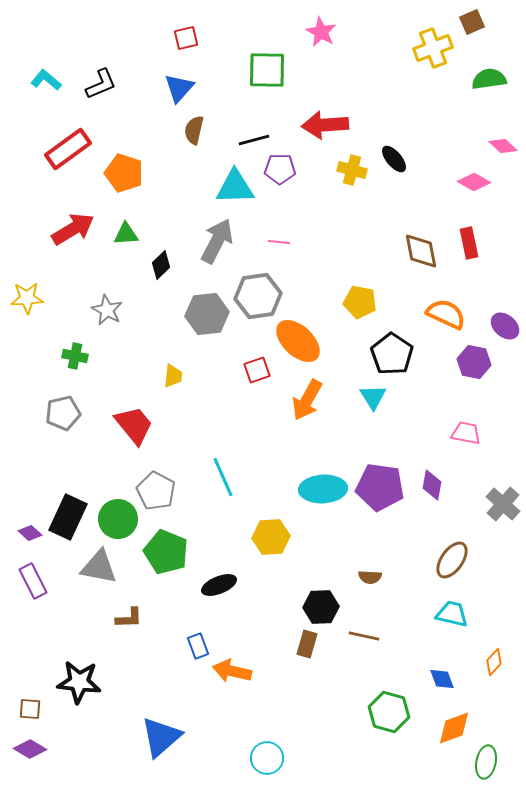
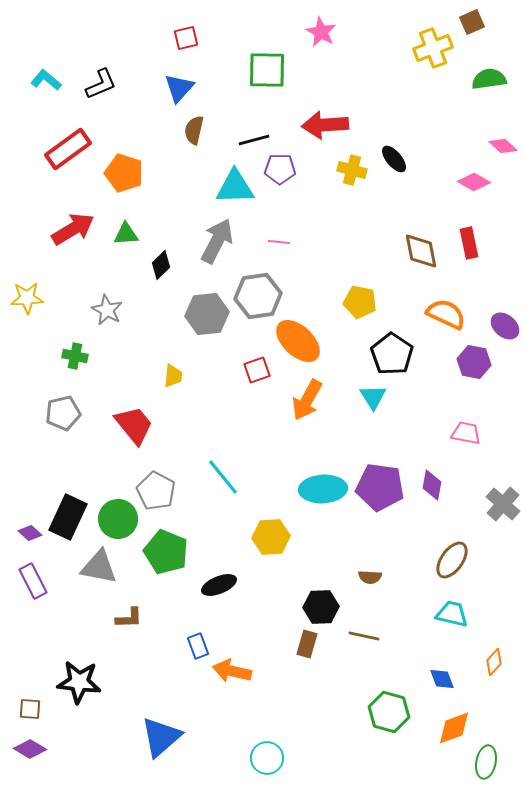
cyan line at (223, 477): rotated 15 degrees counterclockwise
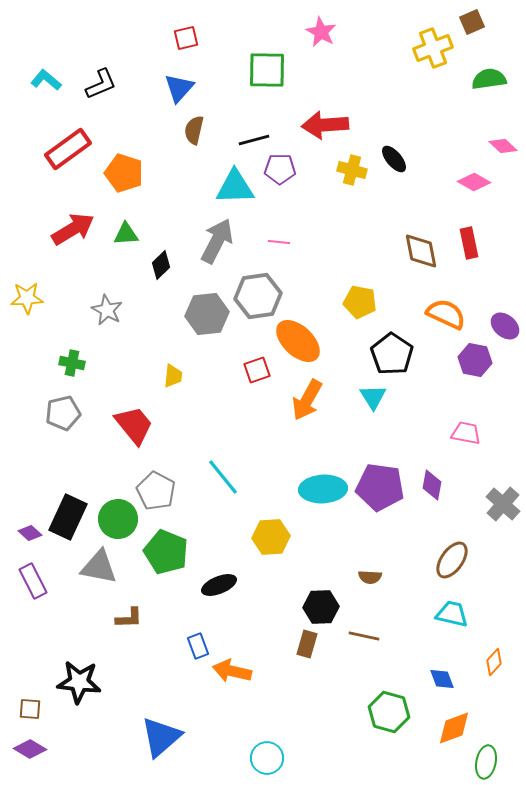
green cross at (75, 356): moved 3 px left, 7 px down
purple hexagon at (474, 362): moved 1 px right, 2 px up
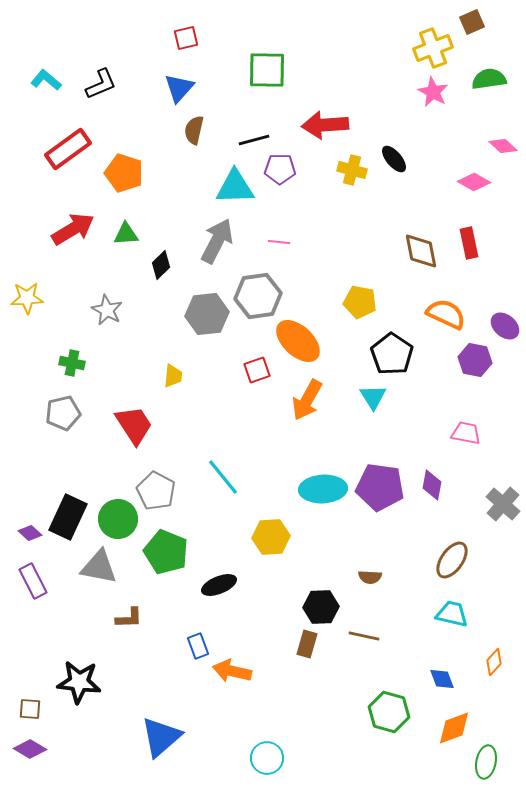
pink star at (321, 32): moved 112 px right, 60 px down
red trapezoid at (134, 425): rotated 6 degrees clockwise
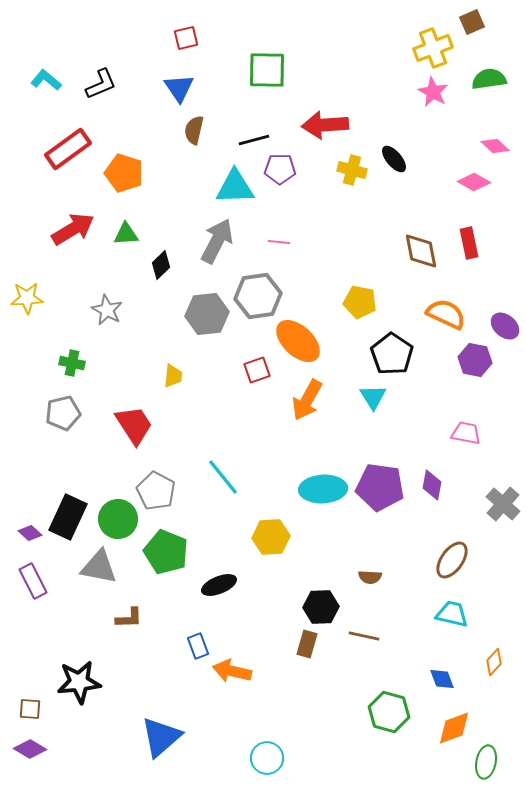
blue triangle at (179, 88): rotated 16 degrees counterclockwise
pink diamond at (503, 146): moved 8 px left
black star at (79, 682): rotated 12 degrees counterclockwise
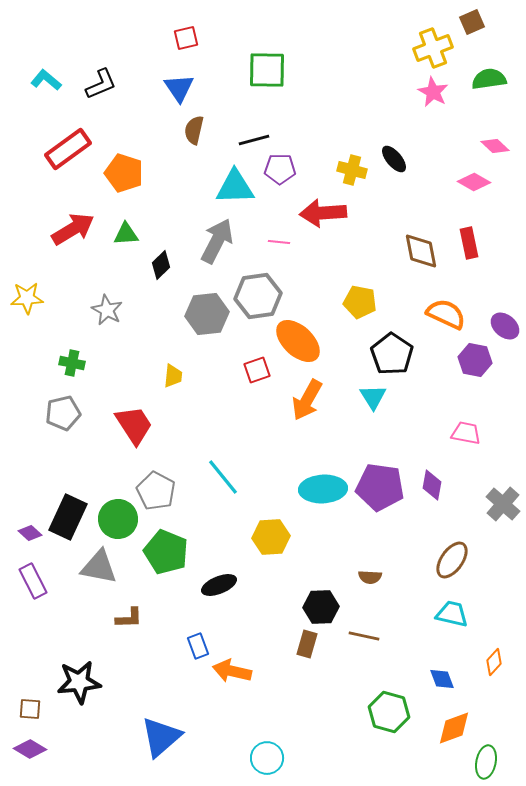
red arrow at (325, 125): moved 2 px left, 88 px down
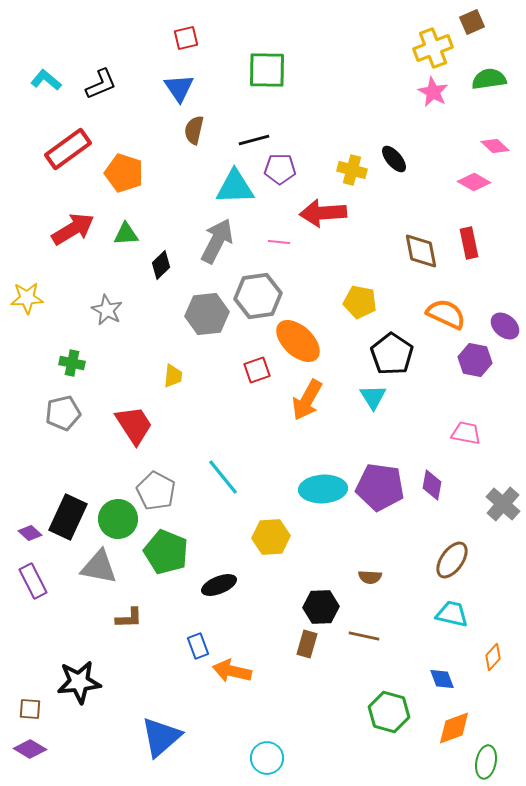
orange diamond at (494, 662): moved 1 px left, 5 px up
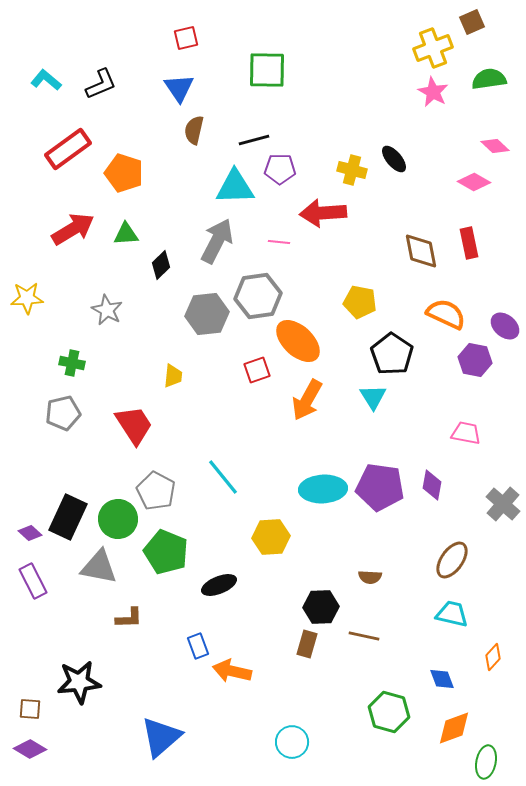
cyan circle at (267, 758): moved 25 px right, 16 px up
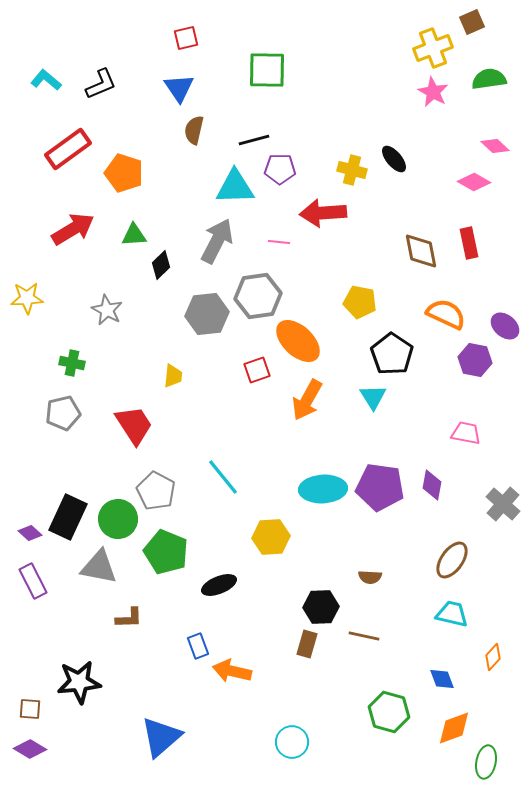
green triangle at (126, 234): moved 8 px right, 1 px down
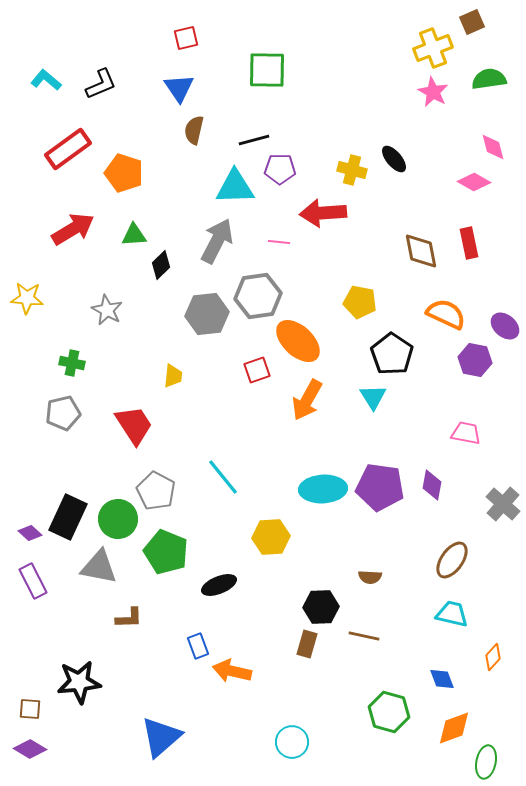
pink diamond at (495, 146): moved 2 px left, 1 px down; rotated 32 degrees clockwise
yellow star at (27, 298): rotated 8 degrees clockwise
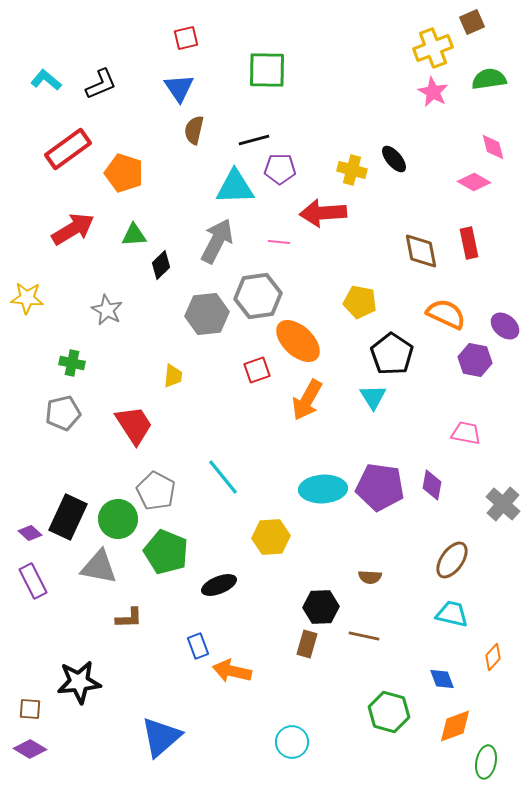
orange diamond at (454, 728): moved 1 px right, 2 px up
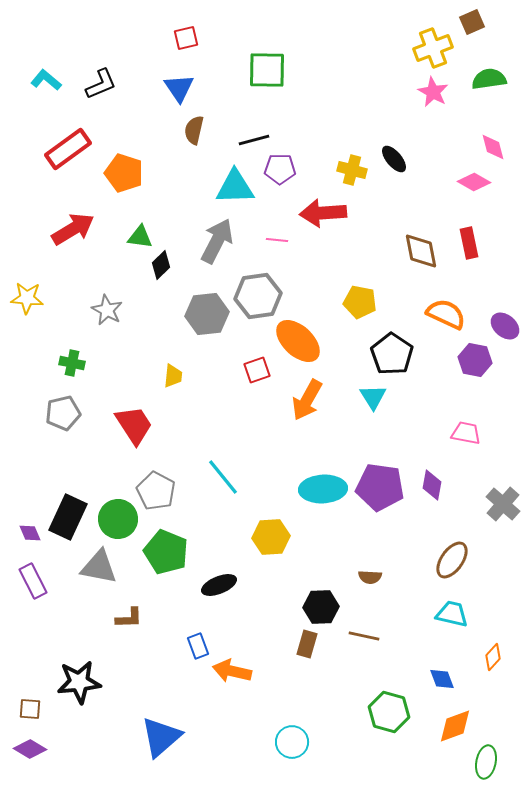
green triangle at (134, 235): moved 6 px right, 2 px down; rotated 12 degrees clockwise
pink line at (279, 242): moved 2 px left, 2 px up
purple diamond at (30, 533): rotated 25 degrees clockwise
